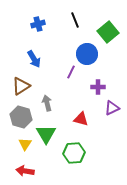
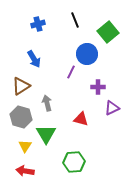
yellow triangle: moved 2 px down
green hexagon: moved 9 px down
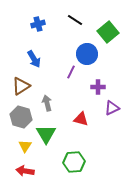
black line: rotated 35 degrees counterclockwise
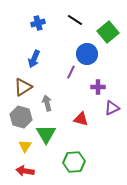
blue cross: moved 1 px up
blue arrow: rotated 54 degrees clockwise
brown triangle: moved 2 px right, 1 px down
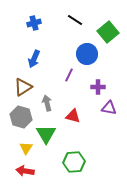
blue cross: moved 4 px left
purple line: moved 2 px left, 3 px down
purple triangle: moved 3 px left; rotated 35 degrees clockwise
red triangle: moved 8 px left, 3 px up
yellow triangle: moved 1 px right, 2 px down
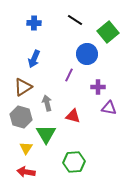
blue cross: rotated 16 degrees clockwise
red arrow: moved 1 px right, 1 px down
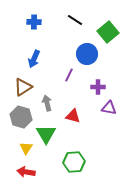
blue cross: moved 1 px up
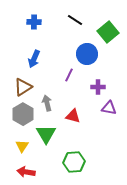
gray hexagon: moved 2 px right, 3 px up; rotated 15 degrees clockwise
yellow triangle: moved 4 px left, 2 px up
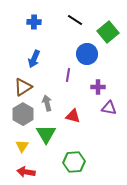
purple line: moved 1 px left; rotated 16 degrees counterclockwise
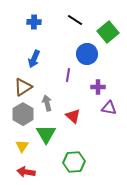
red triangle: rotated 28 degrees clockwise
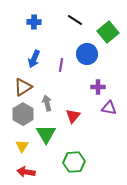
purple line: moved 7 px left, 10 px up
red triangle: rotated 28 degrees clockwise
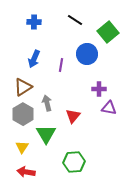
purple cross: moved 1 px right, 2 px down
yellow triangle: moved 1 px down
